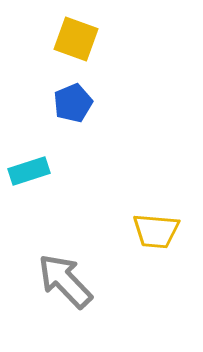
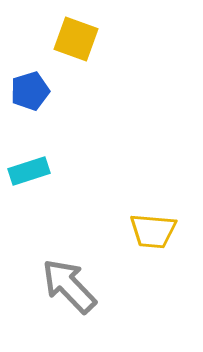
blue pentagon: moved 43 px left, 12 px up; rotated 6 degrees clockwise
yellow trapezoid: moved 3 px left
gray arrow: moved 4 px right, 5 px down
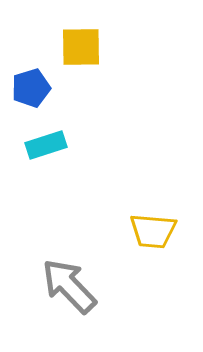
yellow square: moved 5 px right, 8 px down; rotated 21 degrees counterclockwise
blue pentagon: moved 1 px right, 3 px up
cyan rectangle: moved 17 px right, 26 px up
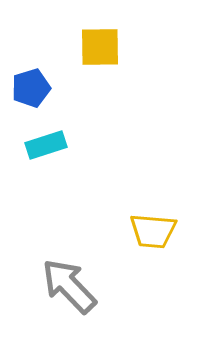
yellow square: moved 19 px right
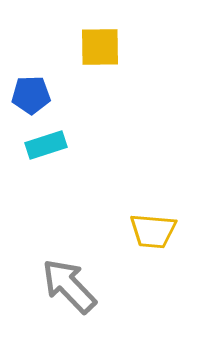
blue pentagon: moved 7 px down; rotated 15 degrees clockwise
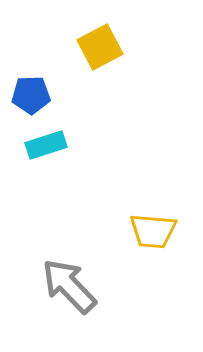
yellow square: rotated 27 degrees counterclockwise
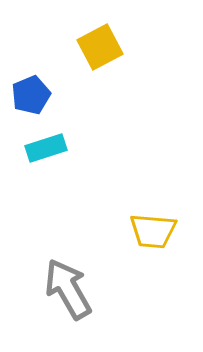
blue pentagon: rotated 21 degrees counterclockwise
cyan rectangle: moved 3 px down
gray arrow: moved 1 px left, 3 px down; rotated 14 degrees clockwise
